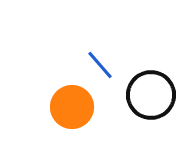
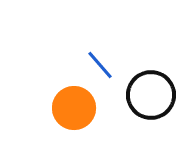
orange circle: moved 2 px right, 1 px down
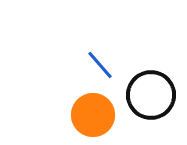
orange circle: moved 19 px right, 7 px down
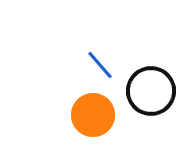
black circle: moved 4 px up
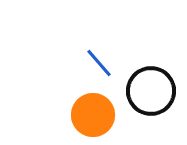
blue line: moved 1 px left, 2 px up
